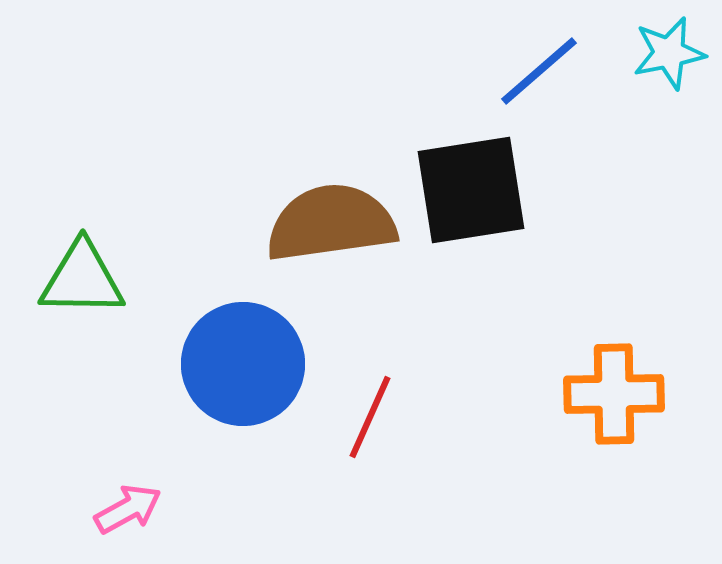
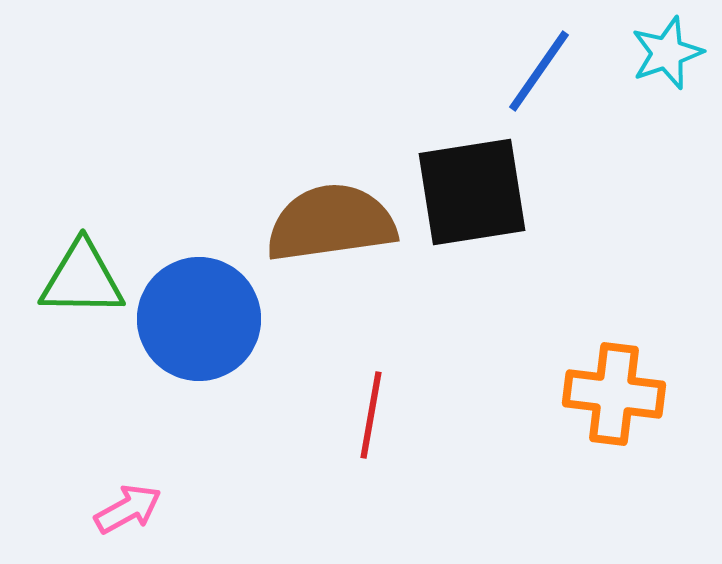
cyan star: moved 2 px left; rotated 8 degrees counterclockwise
blue line: rotated 14 degrees counterclockwise
black square: moved 1 px right, 2 px down
blue circle: moved 44 px left, 45 px up
orange cross: rotated 8 degrees clockwise
red line: moved 1 px right, 2 px up; rotated 14 degrees counterclockwise
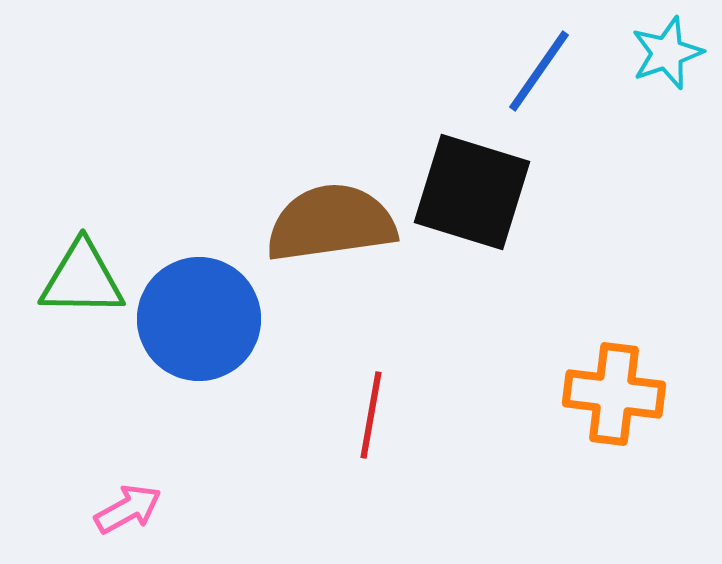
black square: rotated 26 degrees clockwise
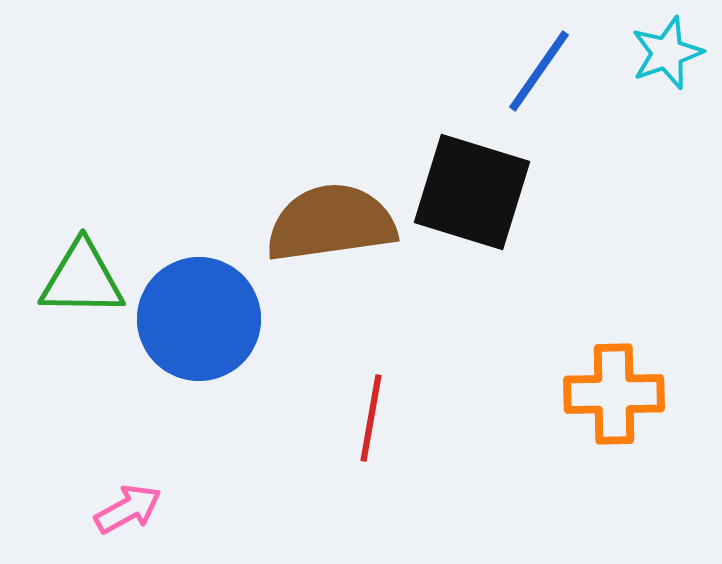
orange cross: rotated 8 degrees counterclockwise
red line: moved 3 px down
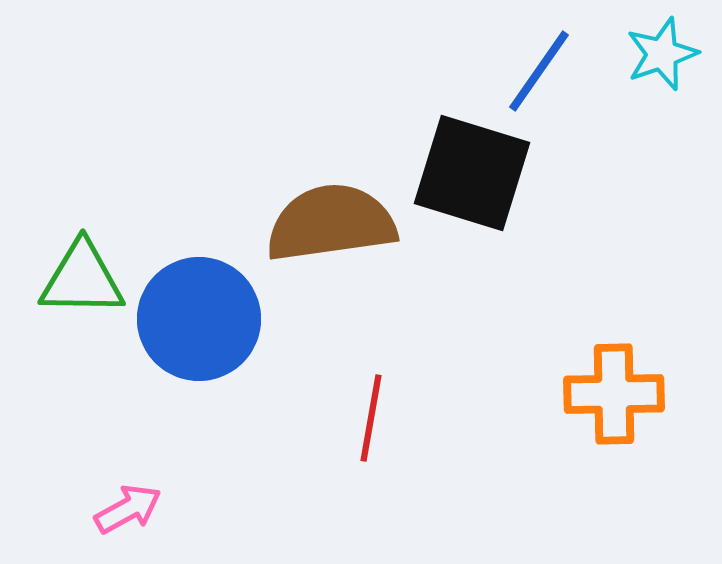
cyan star: moved 5 px left, 1 px down
black square: moved 19 px up
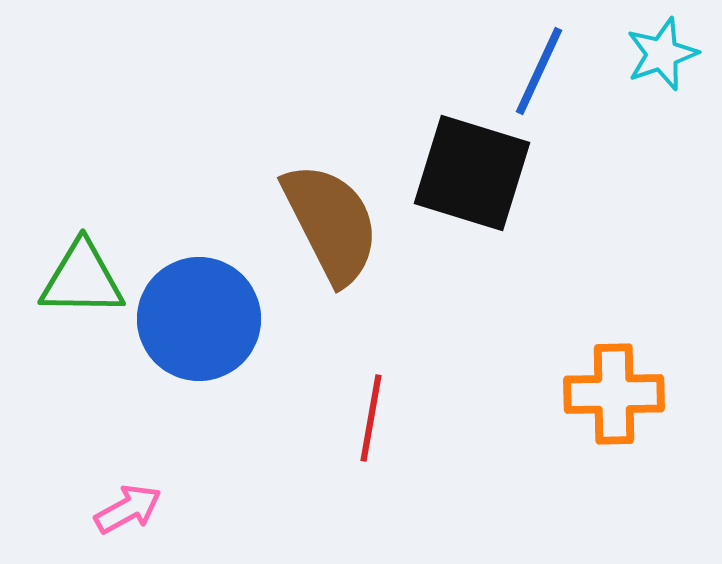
blue line: rotated 10 degrees counterclockwise
brown semicircle: rotated 71 degrees clockwise
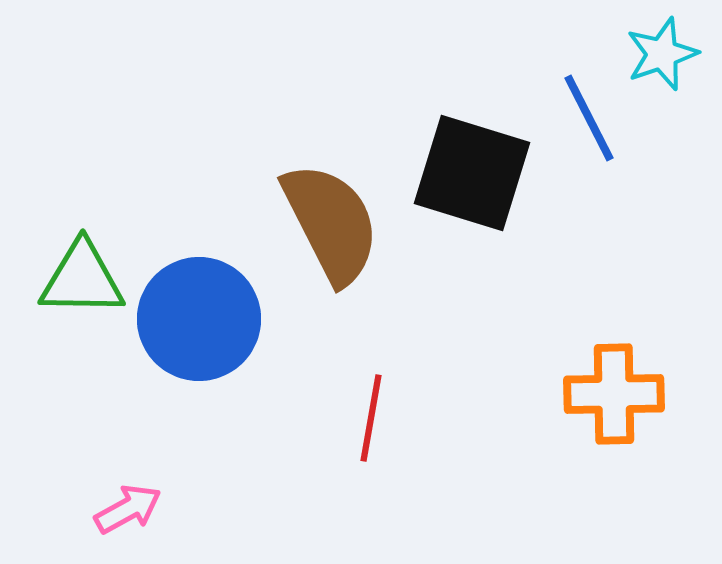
blue line: moved 50 px right, 47 px down; rotated 52 degrees counterclockwise
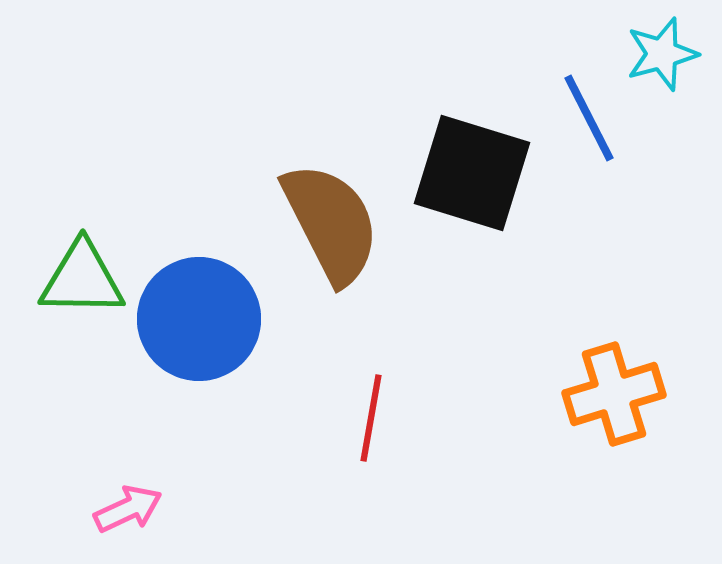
cyan star: rotated 4 degrees clockwise
orange cross: rotated 16 degrees counterclockwise
pink arrow: rotated 4 degrees clockwise
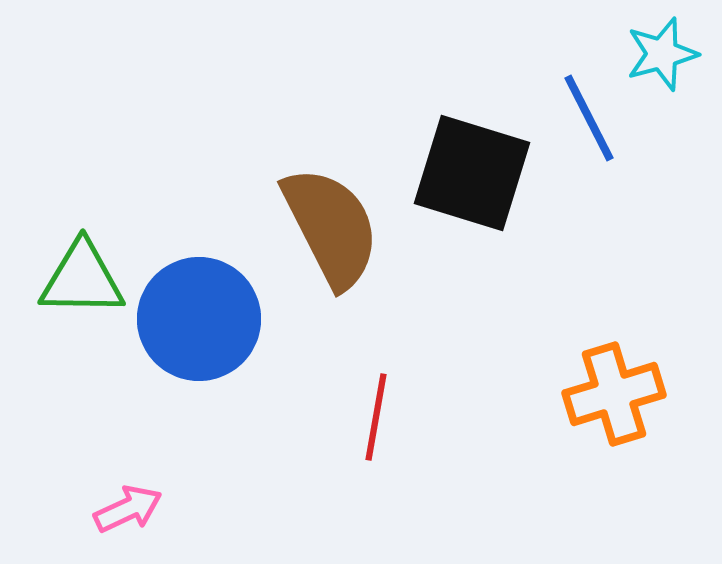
brown semicircle: moved 4 px down
red line: moved 5 px right, 1 px up
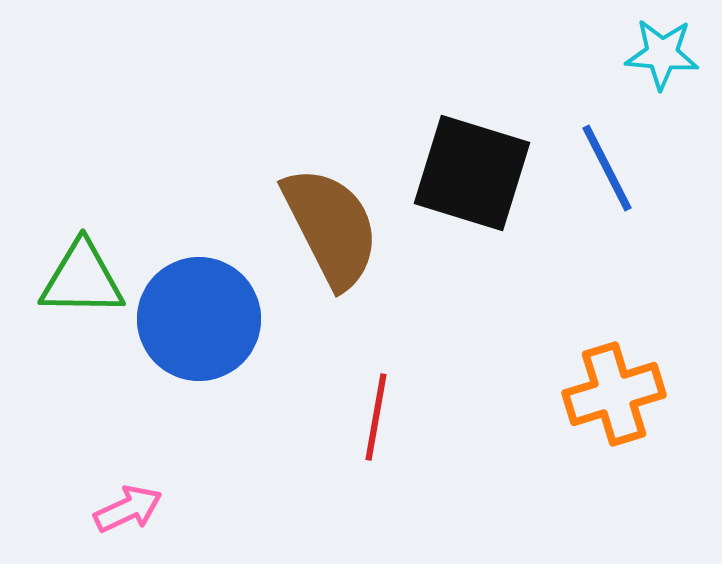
cyan star: rotated 20 degrees clockwise
blue line: moved 18 px right, 50 px down
